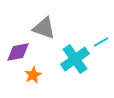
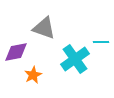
cyan line: rotated 28 degrees clockwise
purple diamond: moved 2 px left
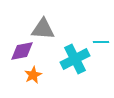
gray triangle: moved 1 px left, 1 px down; rotated 15 degrees counterclockwise
purple diamond: moved 6 px right, 1 px up
cyan cross: rotated 8 degrees clockwise
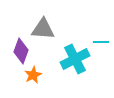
purple diamond: moved 1 px left; rotated 60 degrees counterclockwise
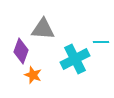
orange star: rotated 24 degrees counterclockwise
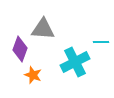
purple diamond: moved 1 px left, 2 px up
cyan cross: moved 3 px down
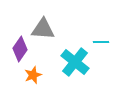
purple diamond: rotated 15 degrees clockwise
cyan cross: rotated 24 degrees counterclockwise
orange star: rotated 30 degrees clockwise
